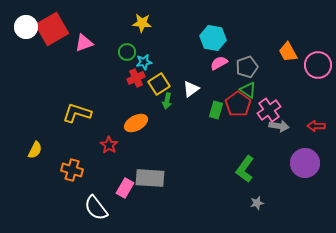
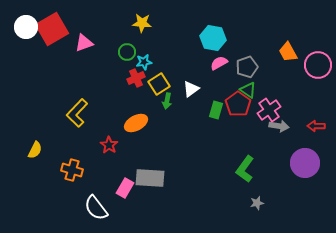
yellow L-shape: rotated 64 degrees counterclockwise
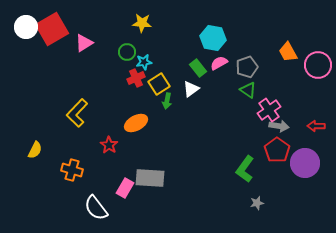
pink triangle: rotated 12 degrees counterclockwise
red pentagon: moved 39 px right, 46 px down
green rectangle: moved 18 px left, 42 px up; rotated 54 degrees counterclockwise
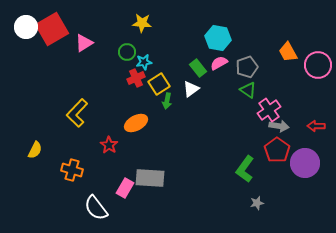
cyan hexagon: moved 5 px right
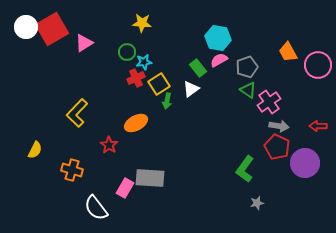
pink semicircle: moved 3 px up
pink cross: moved 8 px up
red arrow: moved 2 px right
red pentagon: moved 3 px up; rotated 10 degrees counterclockwise
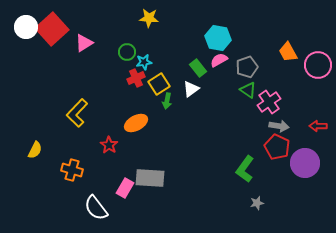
yellow star: moved 7 px right, 5 px up
red square: rotated 12 degrees counterclockwise
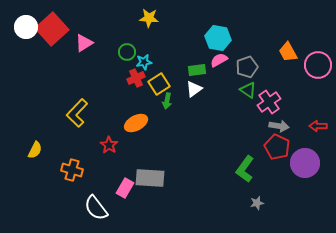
green rectangle: moved 1 px left, 2 px down; rotated 60 degrees counterclockwise
white triangle: moved 3 px right
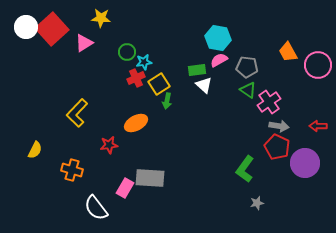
yellow star: moved 48 px left
gray pentagon: rotated 25 degrees clockwise
white triangle: moved 10 px right, 4 px up; rotated 42 degrees counterclockwise
red star: rotated 30 degrees clockwise
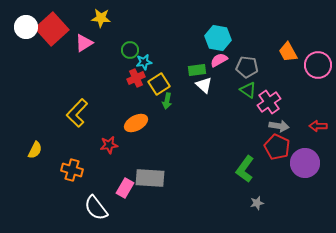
green circle: moved 3 px right, 2 px up
